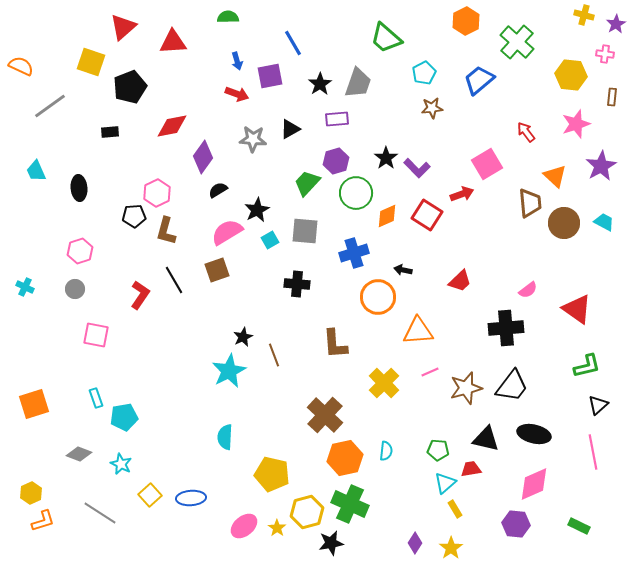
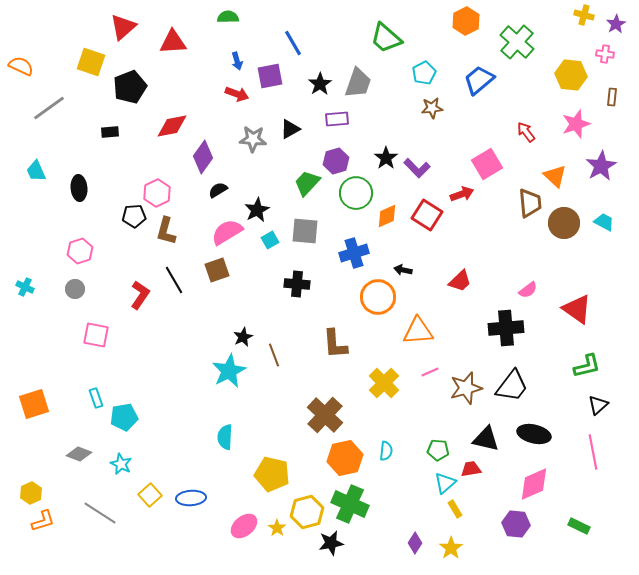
gray line at (50, 106): moved 1 px left, 2 px down
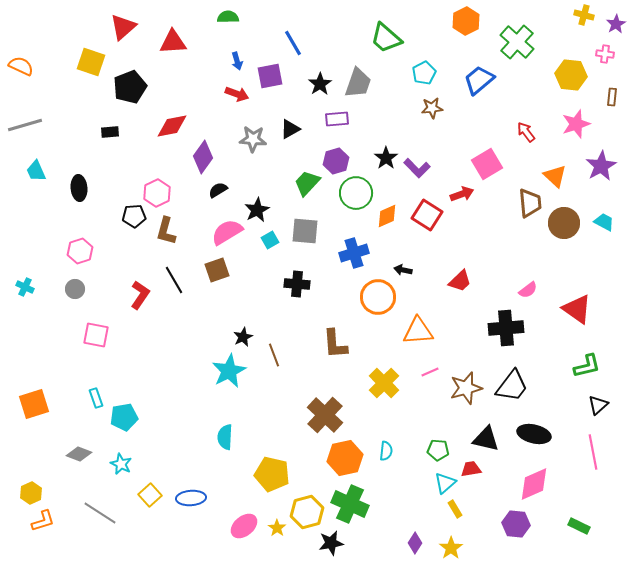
gray line at (49, 108): moved 24 px left, 17 px down; rotated 20 degrees clockwise
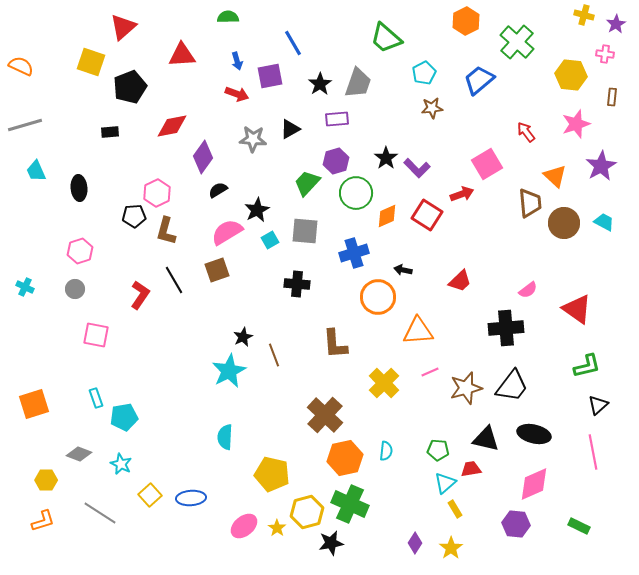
red triangle at (173, 42): moved 9 px right, 13 px down
yellow hexagon at (31, 493): moved 15 px right, 13 px up; rotated 25 degrees clockwise
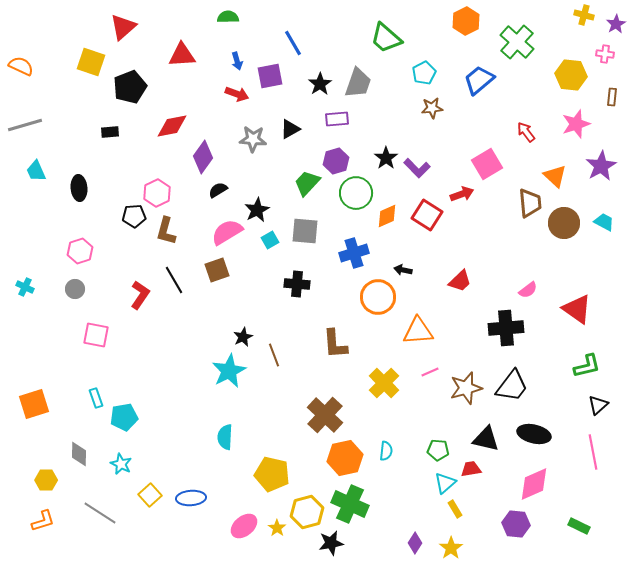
gray diamond at (79, 454): rotated 70 degrees clockwise
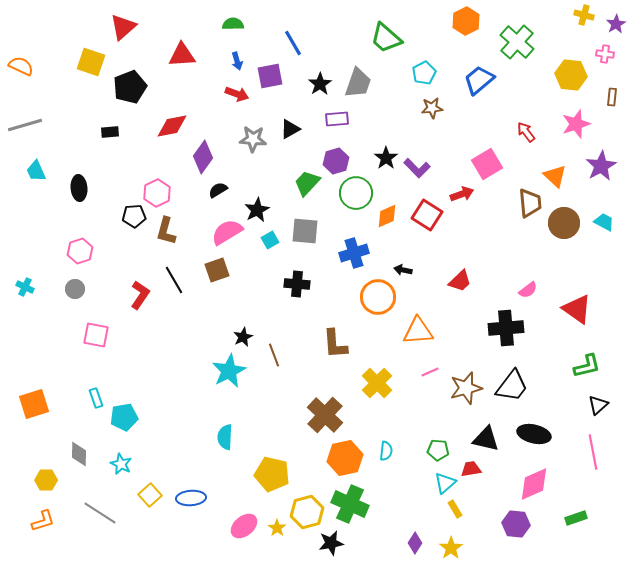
green semicircle at (228, 17): moved 5 px right, 7 px down
yellow cross at (384, 383): moved 7 px left
green rectangle at (579, 526): moved 3 px left, 8 px up; rotated 45 degrees counterclockwise
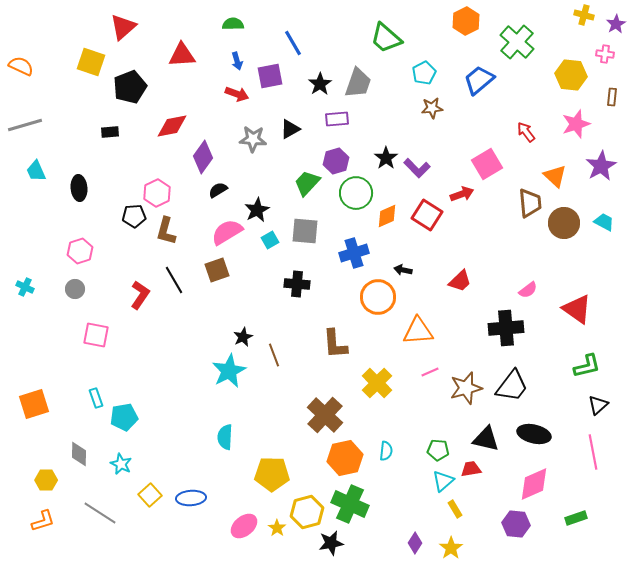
yellow pentagon at (272, 474): rotated 12 degrees counterclockwise
cyan triangle at (445, 483): moved 2 px left, 2 px up
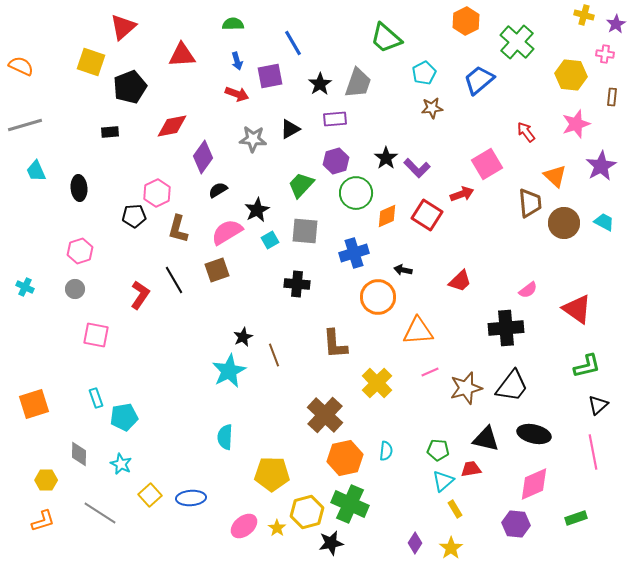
purple rectangle at (337, 119): moved 2 px left
green trapezoid at (307, 183): moved 6 px left, 2 px down
brown L-shape at (166, 231): moved 12 px right, 2 px up
